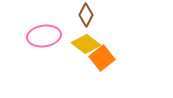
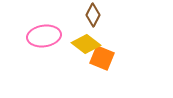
brown diamond: moved 7 px right
orange square: rotated 30 degrees counterclockwise
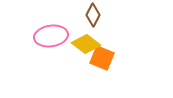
pink ellipse: moved 7 px right
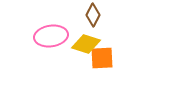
yellow diamond: rotated 20 degrees counterclockwise
orange square: rotated 25 degrees counterclockwise
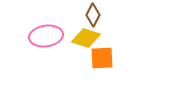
pink ellipse: moved 5 px left
yellow diamond: moved 6 px up
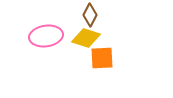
brown diamond: moved 3 px left
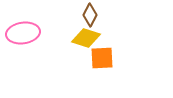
pink ellipse: moved 23 px left, 3 px up
